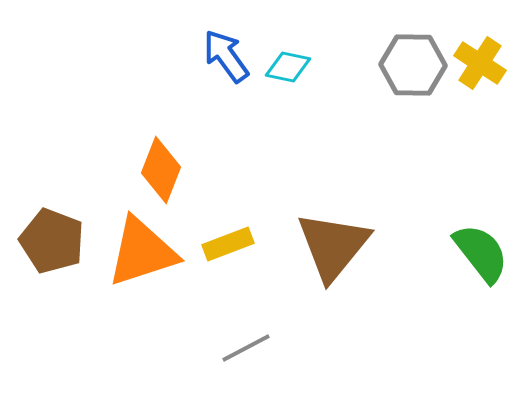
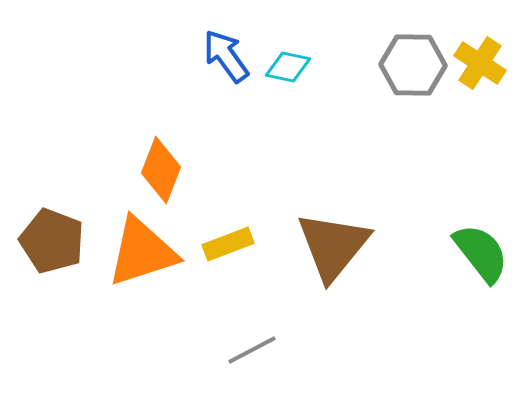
gray line: moved 6 px right, 2 px down
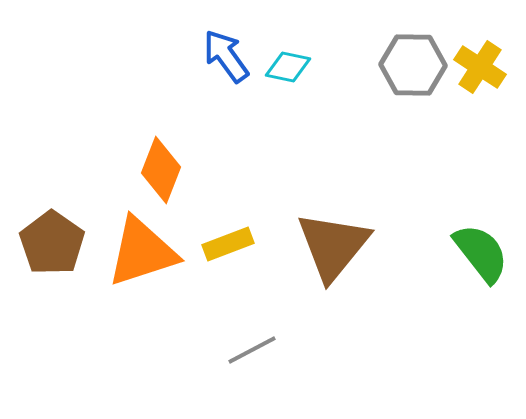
yellow cross: moved 4 px down
brown pentagon: moved 2 px down; rotated 14 degrees clockwise
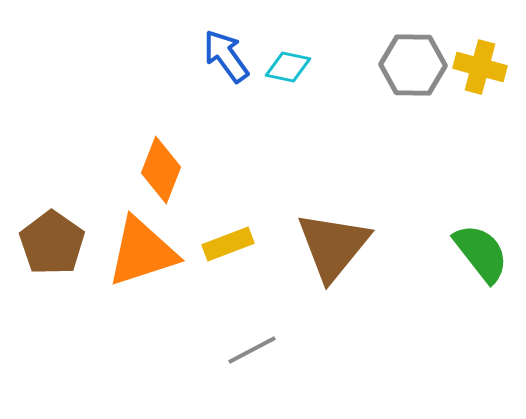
yellow cross: rotated 18 degrees counterclockwise
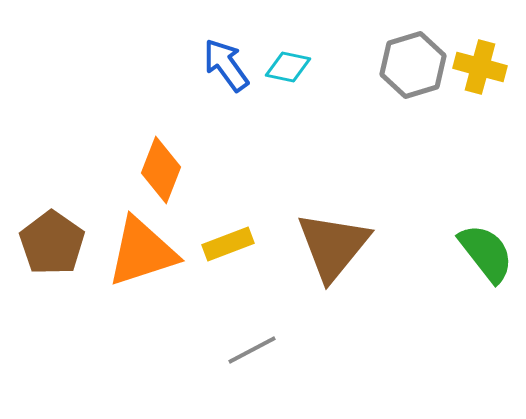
blue arrow: moved 9 px down
gray hexagon: rotated 18 degrees counterclockwise
green semicircle: moved 5 px right
